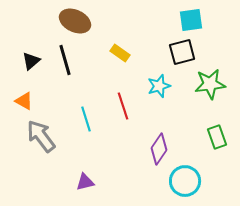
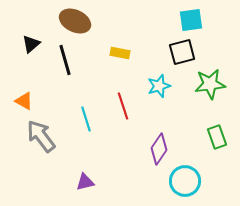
yellow rectangle: rotated 24 degrees counterclockwise
black triangle: moved 17 px up
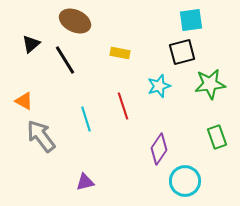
black line: rotated 16 degrees counterclockwise
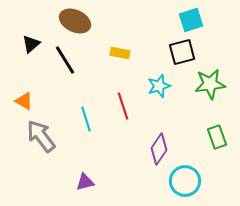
cyan square: rotated 10 degrees counterclockwise
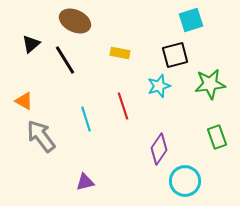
black square: moved 7 px left, 3 px down
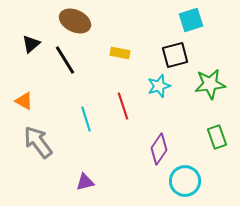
gray arrow: moved 3 px left, 6 px down
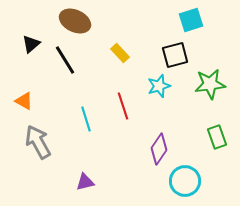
yellow rectangle: rotated 36 degrees clockwise
gray arrow: rotated 8 degrees clockwise
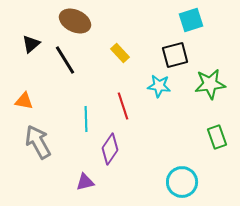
cyan star: rotated 25 degrees clockwise
orange triangle: rotated 18 degrees counterclockwise
cyan line: rotated 15 degrees clockwise
purple diamond: moved 49 px left
cyan circle: moved 3 px left, 1 px down
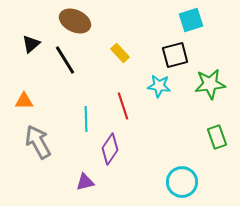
orange triangle: rotated 12 degrees counterclockwise
